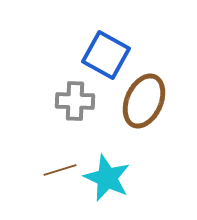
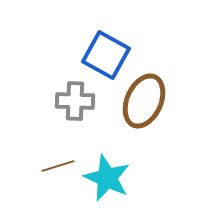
brown line: moved 2 px left, 4 px up
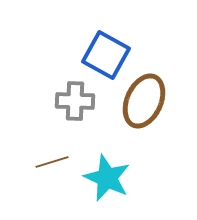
brown line: moved 6 px left, 4 px up
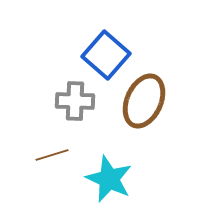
blue square: rotated 12 degrees clockwise
brown line: moved 7 px up
cyan star: moved 2 px right, 1 px down
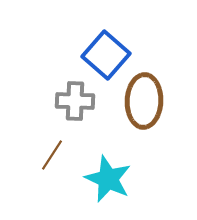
brown ellipse: rotated 22 degrees counterclockwise
brown line: rotated 40 degrees counterclockwise
cyan star: moved 1 px left
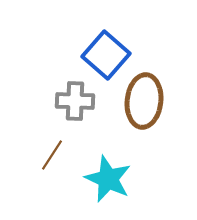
brown ellipse: rotated 4 degrees clockwise
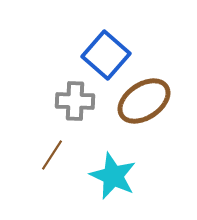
brown ellipse: rotated 50 degrees clockwise
cyan star: moved 5 px right, 3 px up
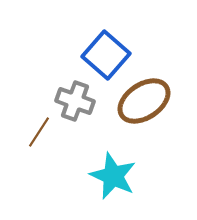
gray cross: rotated 18 degrees clockwise
brown line: moved 13 px left, 23 px up
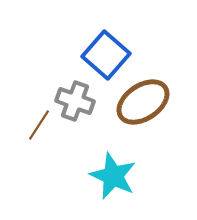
brown ellipse: moved 1 px left, 1 px down
brown line: moved 7 px up
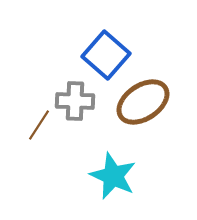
gray cross: rotated 18 degrees counterclockwise
